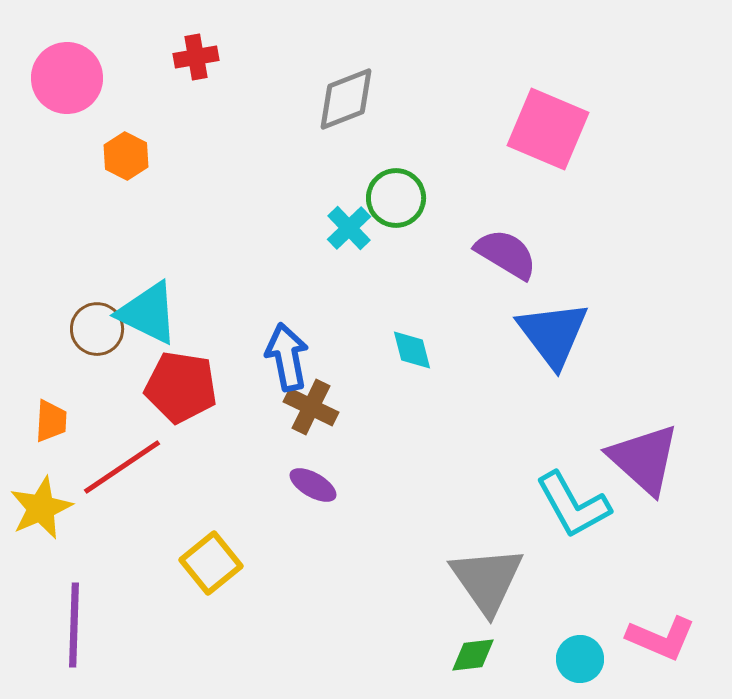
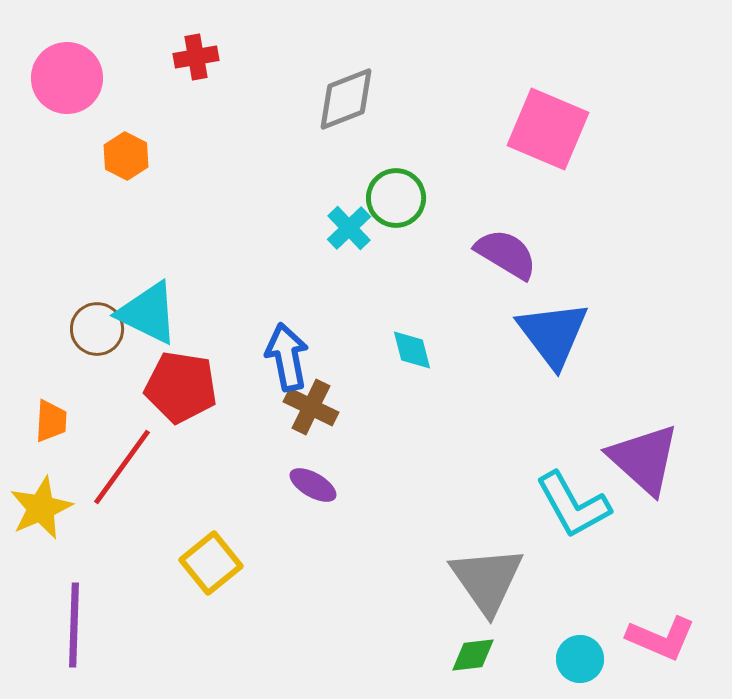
red line: rotated 20 degrees counterclockwise
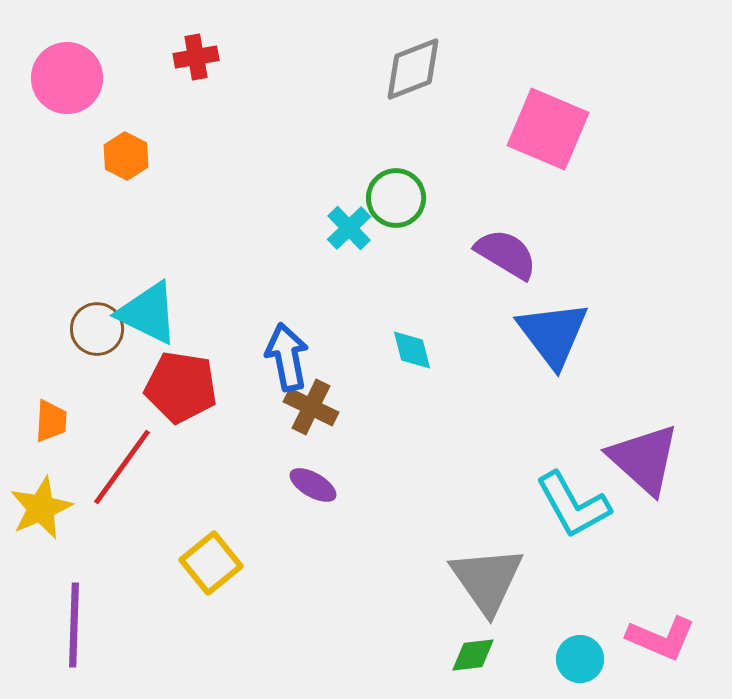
gray diamond: moved 67 px right, 30 px up
